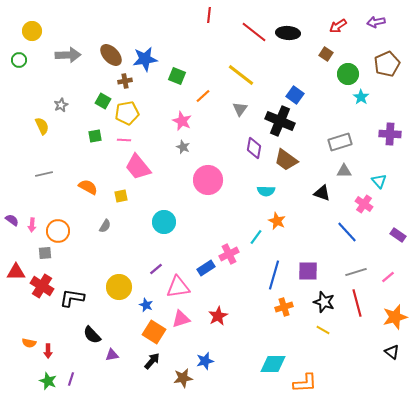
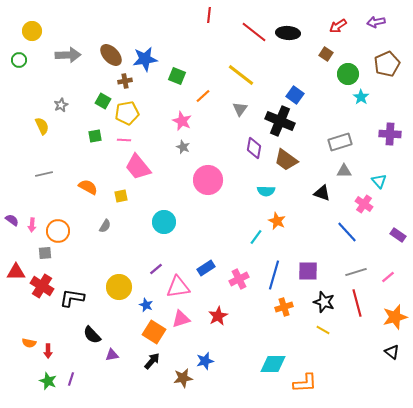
pink cross at (229, 254): moved 10 px right, 25 px down
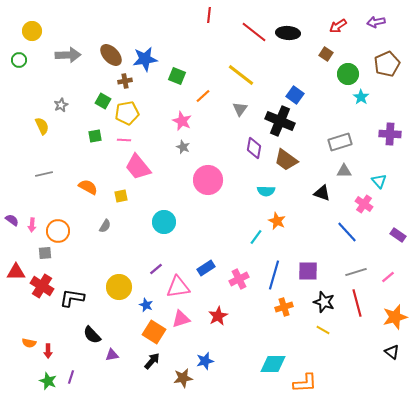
purple line at (71, 379): moved 2 px up
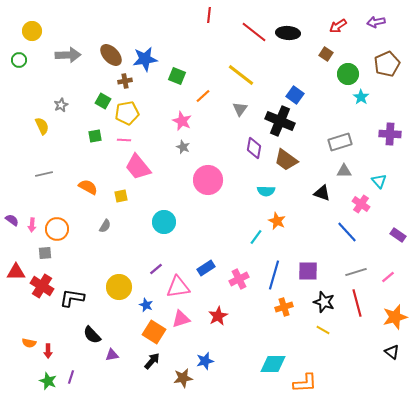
pink cross at (364, 204): moved 3 px left
orange circle at (58, 231): moved 1 px left, 2 px up
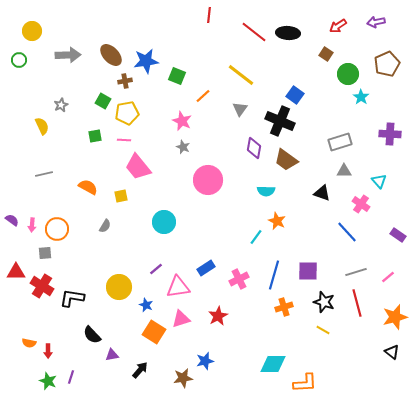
blue star at (145, 59): moved 1 px right, 2 px down
black arrow at (152, 361): moved 12 px left, 9 px down
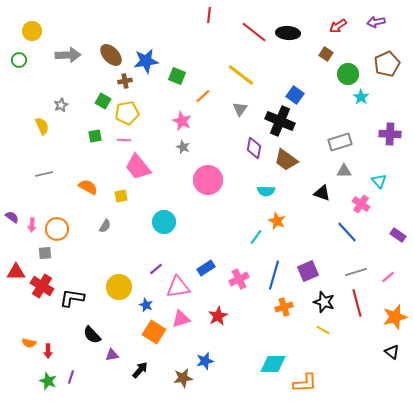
purple semicircle at (12, 220): moved 3 px up
purple square at (308, 271): rotated 25 degrees counterclockwise
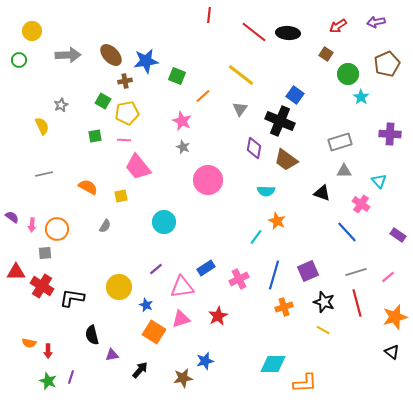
pink triangle at (178, 287): moved 4 px right
black semicircle at (92, 335): rotated 30 degrees clockwise
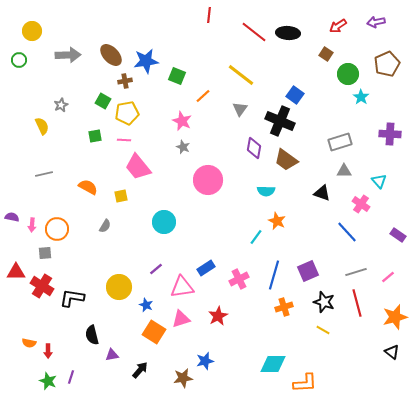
purple semicircle at (12, 217): rotated 24 degrees counterclockwise
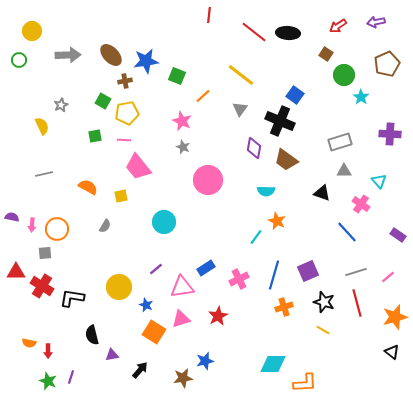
green circle at (348, 74): moved 4 px left, 1 px down
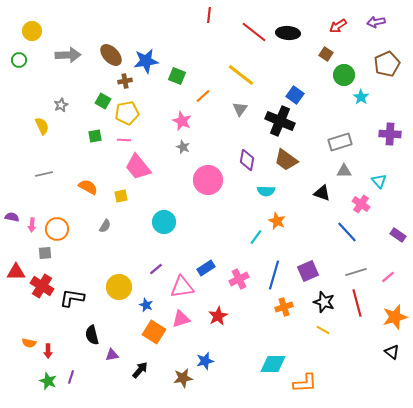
purple diamond at (254, 148): moved 7 px left, 12 px down
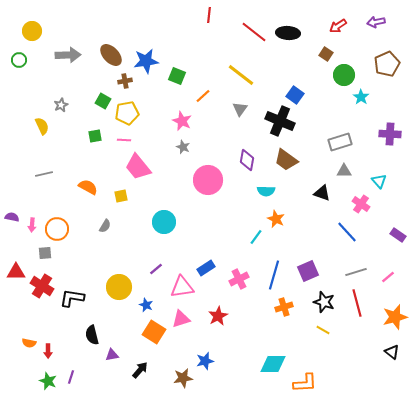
orange star at (277, 221): moved 1 px left, 2 px up
